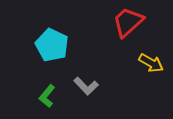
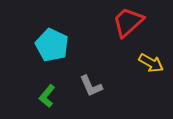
gray L-shape: moved 5 px right; rotated 20 degrees clockwise
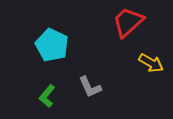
gray L-shape: moved 1 px left, 1 px down
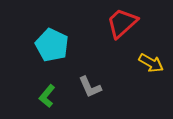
red trapezoid: moved 6 px left, 1 px down
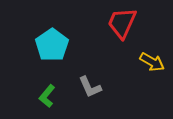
red trapezoid: rotated 24 degrees counterclockwise
cyan pentagon: rotated 12 degrees clockwise
yellow arrow: moved 1 px right, 1 px up
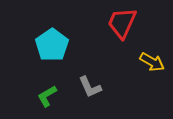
green L-shape: rotated 20 degrees clockwise
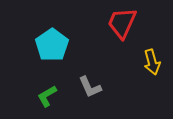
yellow arrow: rotated 45 degrees clockwise
